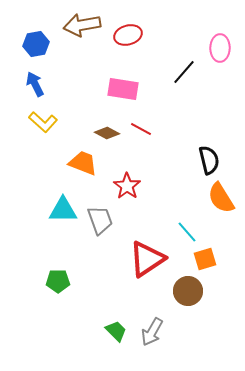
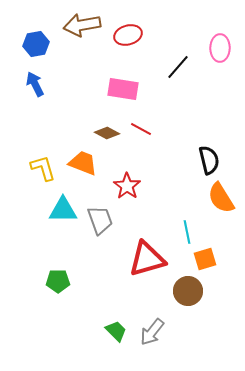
black line: moved 6 px left, 5 px up
yellow L-shape: moved 46 px down; rotated 148 degrees counterclockwise
cyan line: rotated 30 degrees clockwise
red triangle: rotated 18 degrees clockwise
gray arrow: rotated 8 degrees clockwise
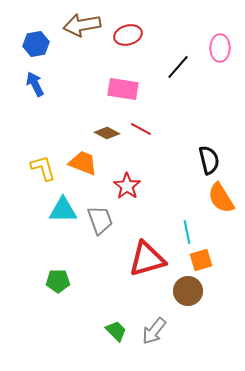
orange square: moved 4 px left, 1 px down
gray arrow: moved 2 px right, 1 px up
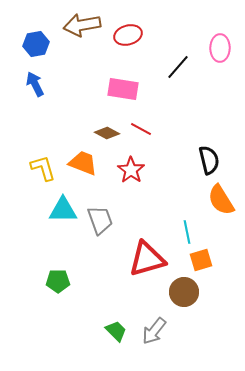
red star: moved 4 px right, 16 px up
orange semicircle: moved 2 px down
brown circle: moved 4 px left, 1 px down
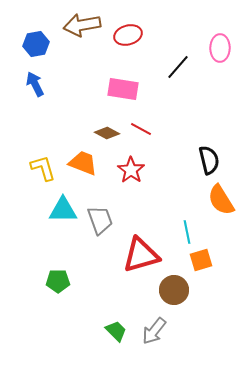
red triangle: moved 6 px left, 4 px up
brown circle: moved 10 px left, 2 px up
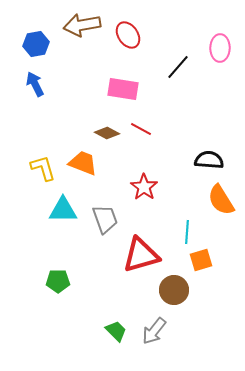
red ellipse: rotated 72 degrees clockwise
black semicircle: rotated 72 degrees counterclockwise
red star: moved 13 px right, 17 px down
gray trapezoid: moved 5 px right, 1 px up
cyan line: rotated 15 degrees clockwise
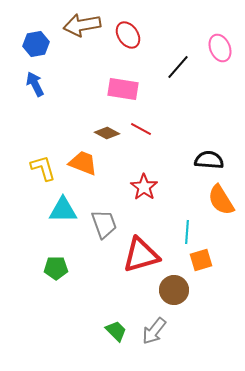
pink ellipse: rotated 24 degrees counterclockwise
gray trapezoid: moved 1 px left, 5 px down
green pentagon: moved 2 px left, 13 px up
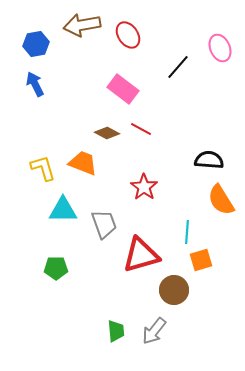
pink rectangle: rotated 28 degrees clockwise
green trapezoid: rotated 40 degrees clockwise
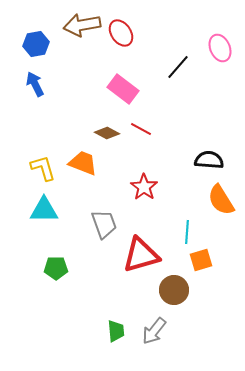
red ellipse: moved 7 px left, 2 px up
cyan triangle: moved 19 px left
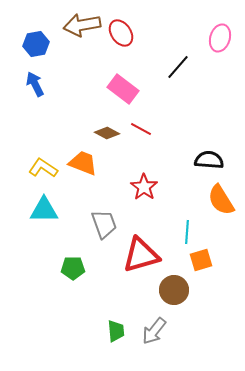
pink ellipse: moved 10 px up; rotated 40 degrees clockwise
yellow L-shape: rotated 40 degrees counterclockwise
green pentagon: moved 17 px right
